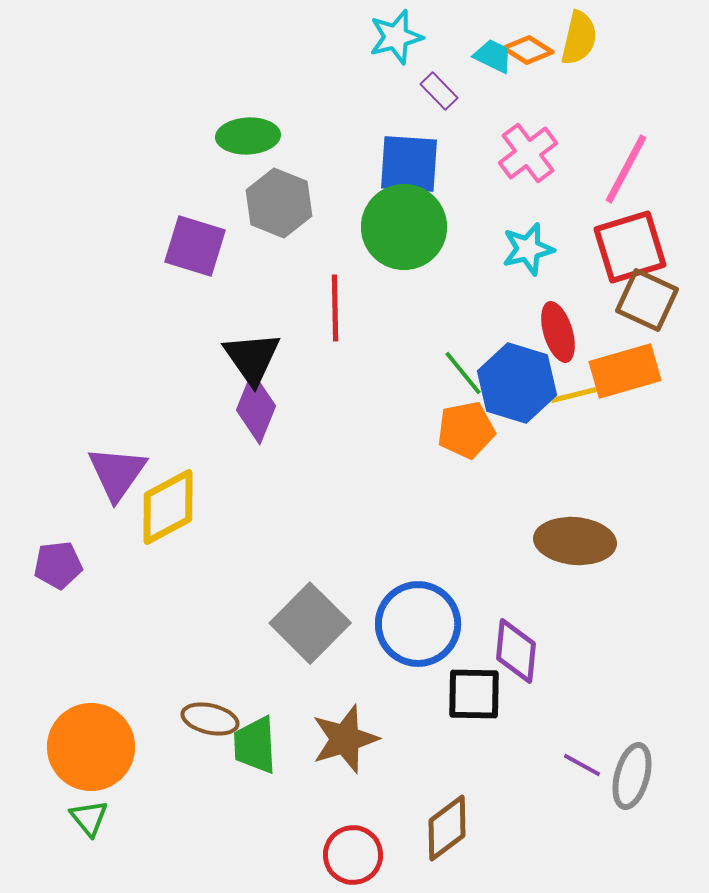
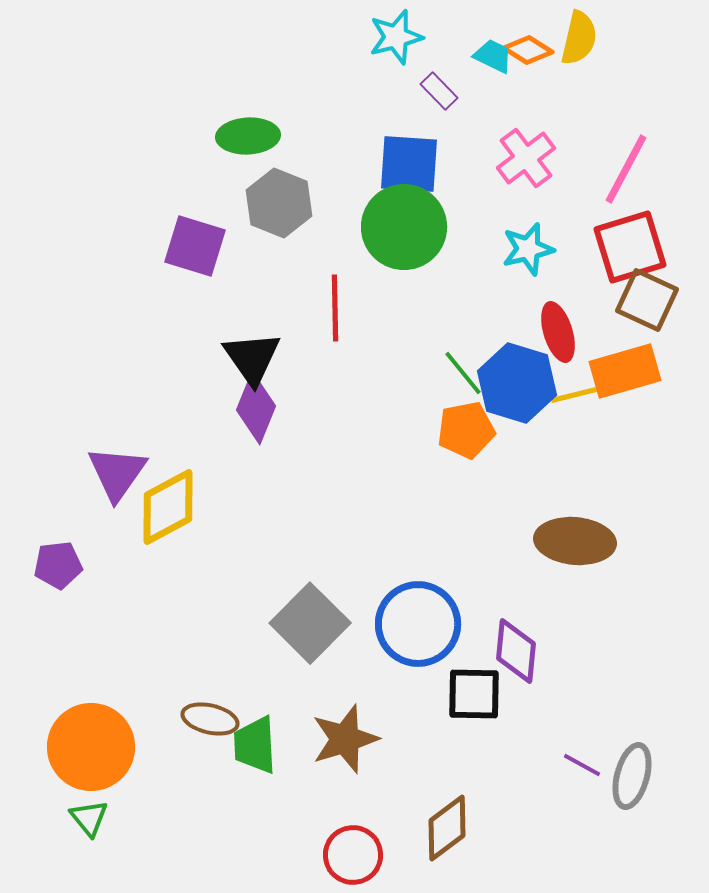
pink cross at (528, 153): moved 2 px left, 5 px down
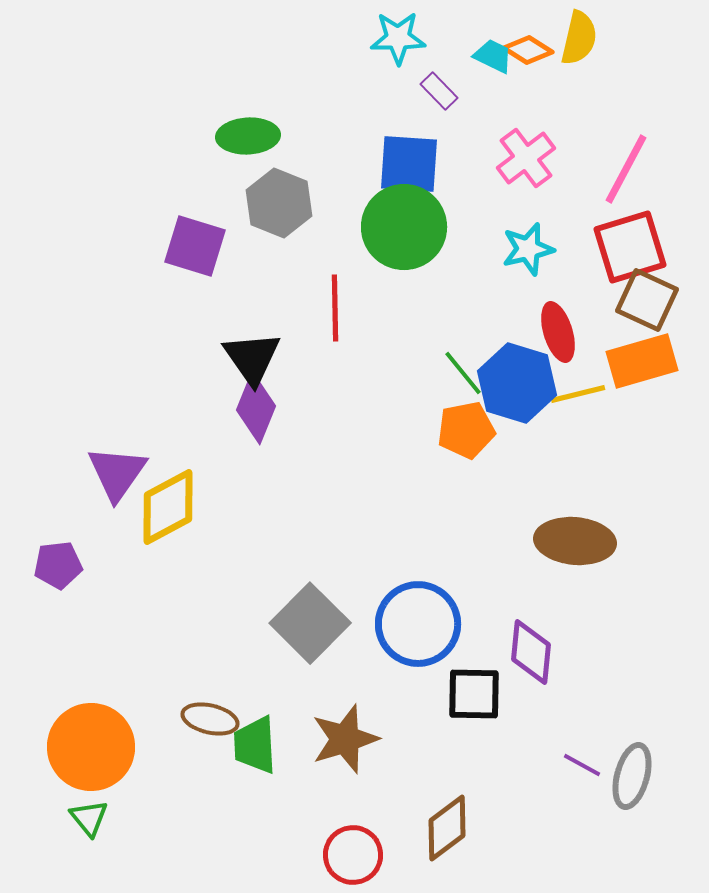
cyan star at (396, 37): moved 2 px right, 1 px down; rotated 14 degrees clockwise
orange rectangle at (625, 371): moved 17 px right, 10 px up
purple diamond at (516, 651): moved 15 px right, 1 px down
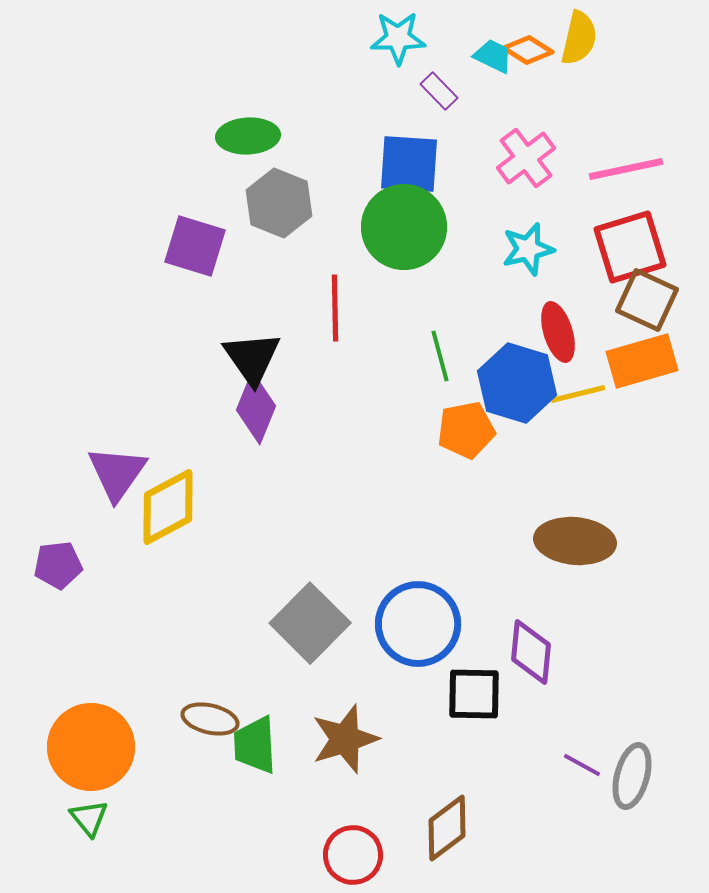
pink line at (626, 169): rotated 50 degrees clockwise
green line at (463, 373): moved 23 px left, 17 px up; rotated 24 degrees clockwise
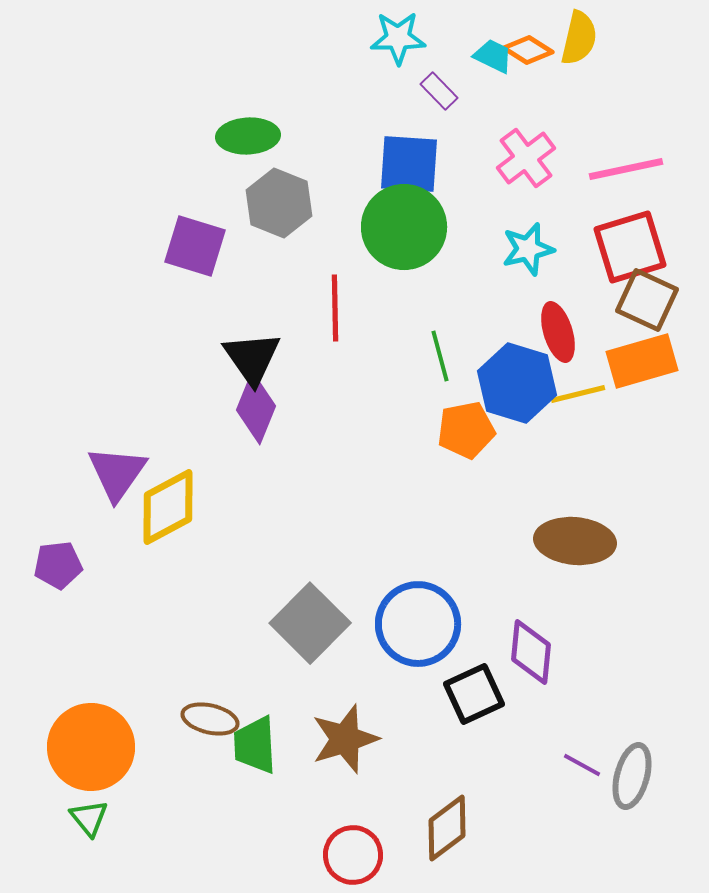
black square at (474, 694): rotated 26 degrees counterclockwise
